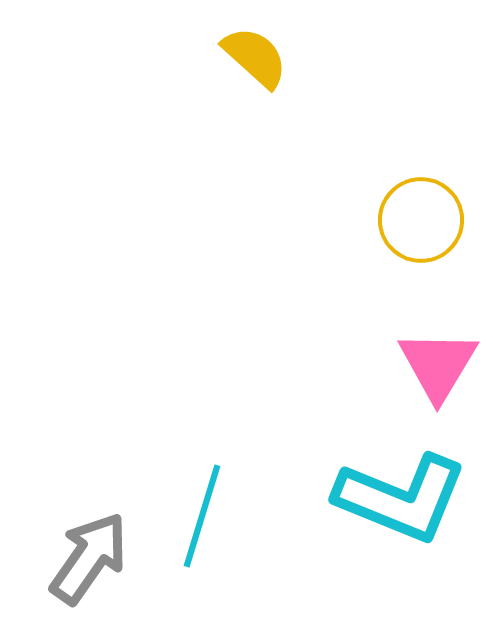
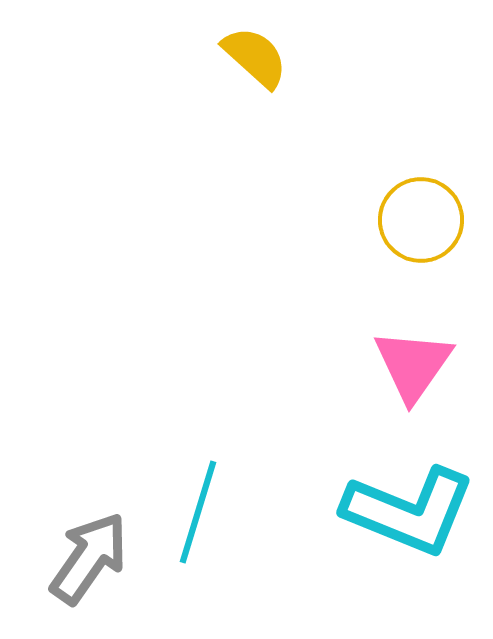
pink triangle: moved 25 px left; rotated 4 degrees clockwise
cyan L-shape: moved 8 px right, 13 px down
cyan line: moved 4 px left, 4 px up
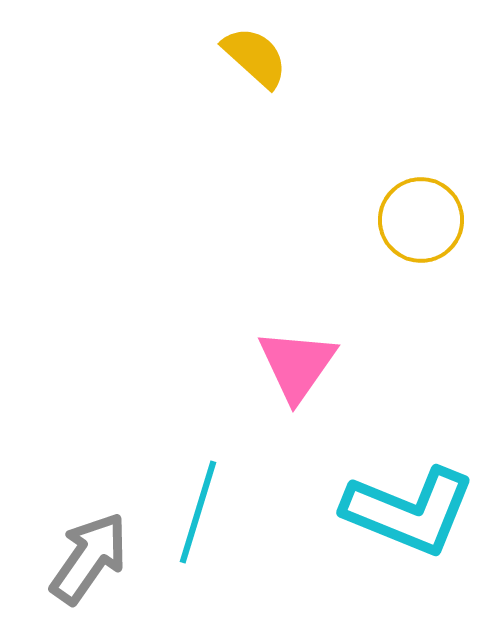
pink triangle: moved 116 px left
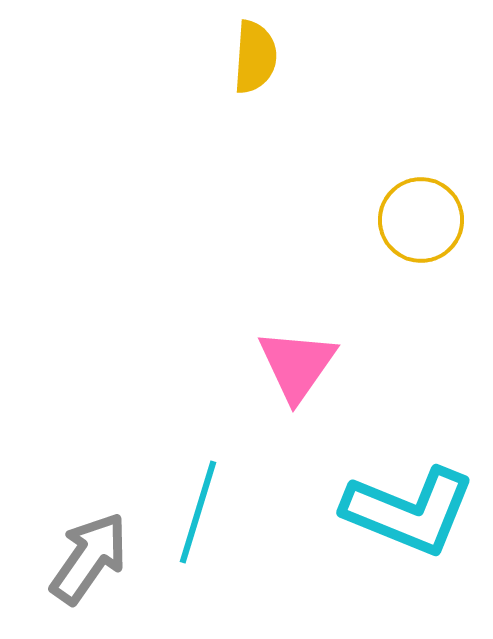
yellow semicircle: rotated 52 degrees clockwise
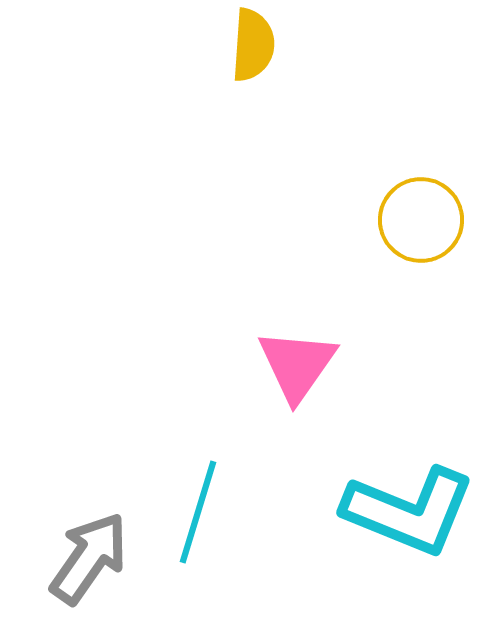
yellow semicircle: moved 2 px left, 12 px up
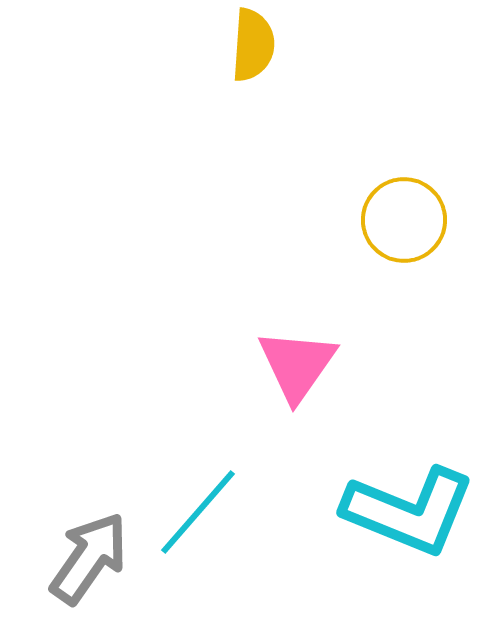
yellow circle: moved 17 px left
cyan line: rotated 24 degrees clockwise
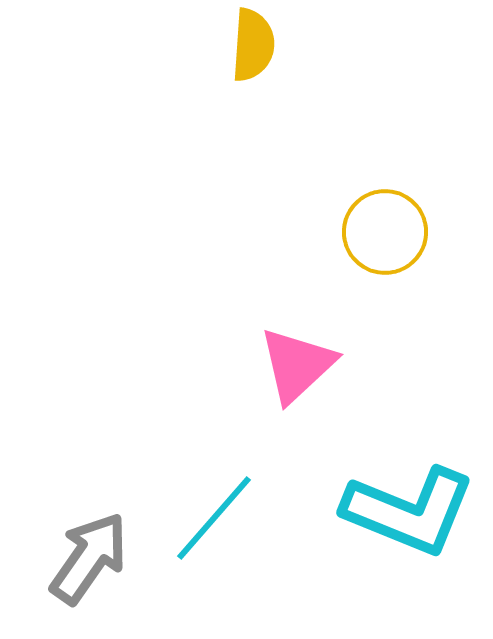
yellow circle: moved 19 px left, 12 px down
pink triangle: rotated 12 degrees clockwise
cyan line: moved 16 px right, 6 px down
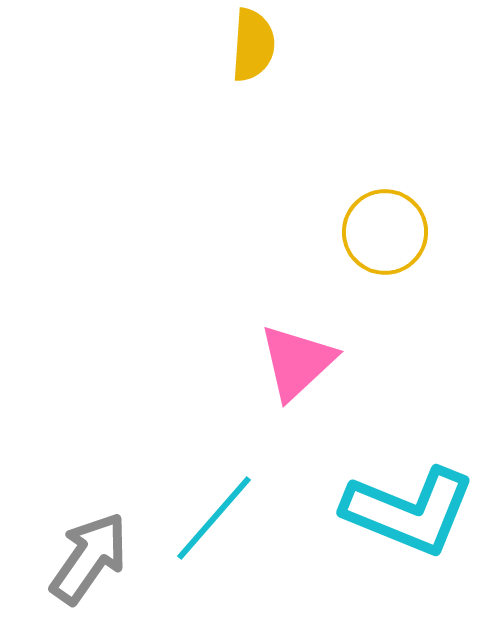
pink triangle: moved 3 px up
